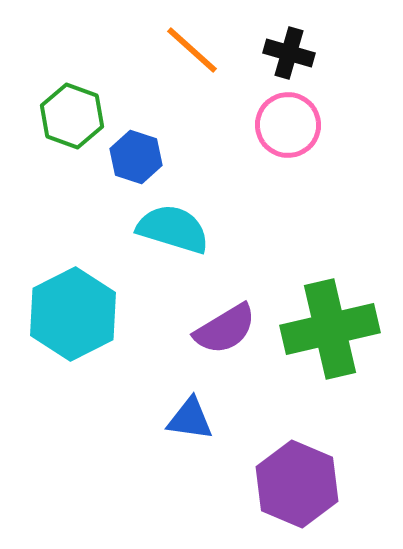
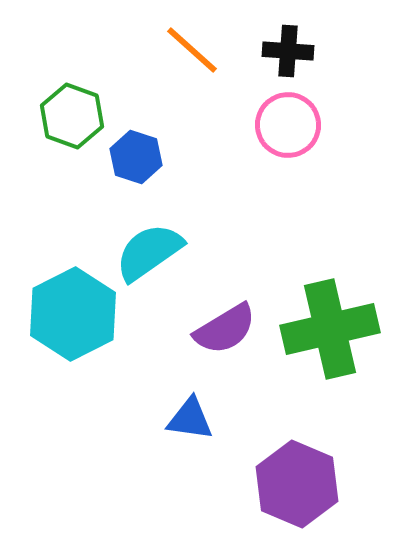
black cross: moved 1 px left, 2 px up; rotated 12 degrees counterclockwise
cyan semicircle: moved 24 px left, 23 px down; rotated 52 degrees counterclockwise
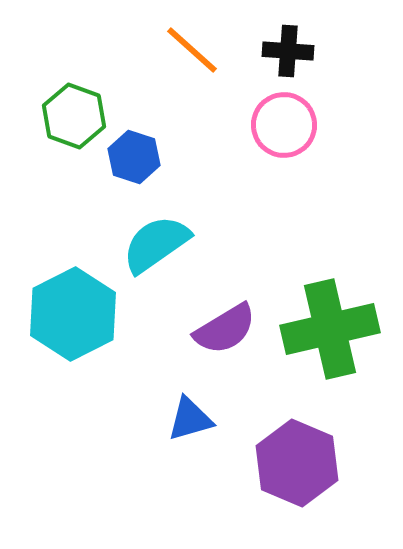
green hexagon: moved 2 px right
pink circle: moved 4 px left
blue hexagon: moved 2 px left
cyan semicircle: moved 7 px right, 8 px up
blue triangle: rotated 24 degrees counterclockwise
purple hexagon: moved 21 px up
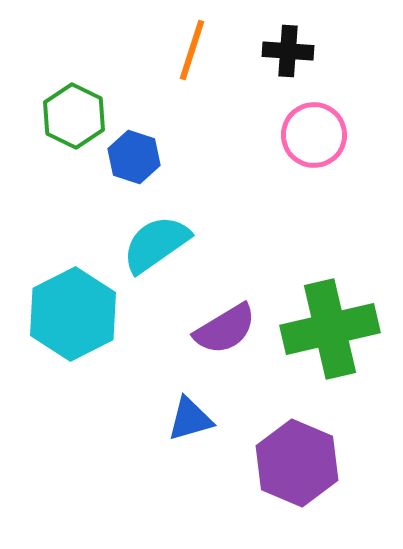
orange line: rotated 66 degrees clockwise
green hexagon: rotated 6 degrees clockwise
pink circle: moved 30 px right, 10 px down
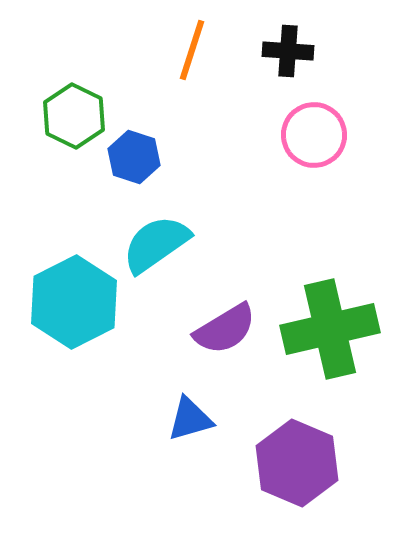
cyan hexagon: moved 1 px right, 12 px up
